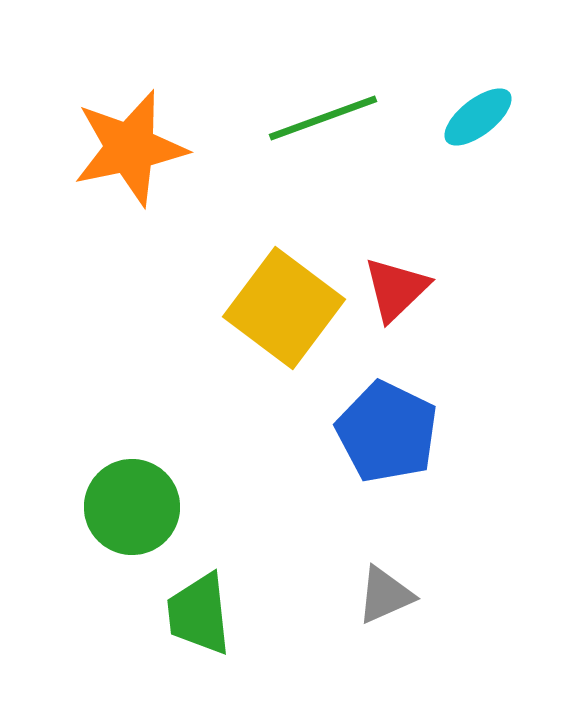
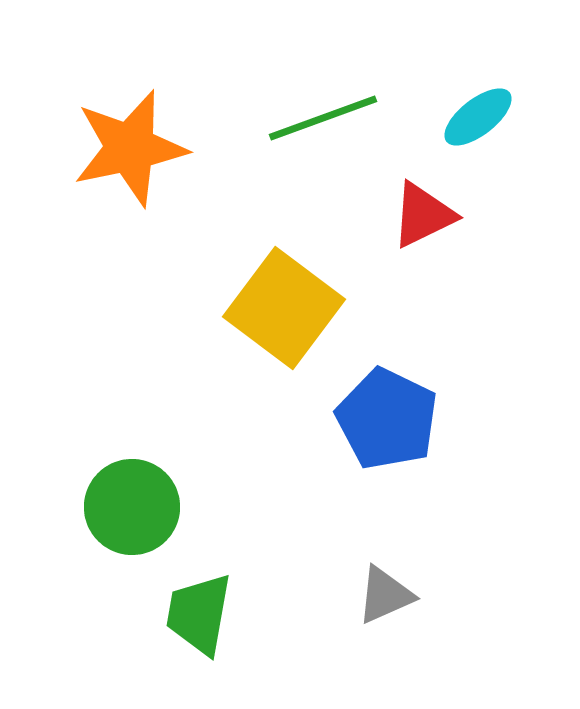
red triangle: moved 27 px right, 74 px up; rotated 18 degrees clockwise
blue pentagon: moved 13 px up
green trapezoid: rotated 16 degrees clockwise
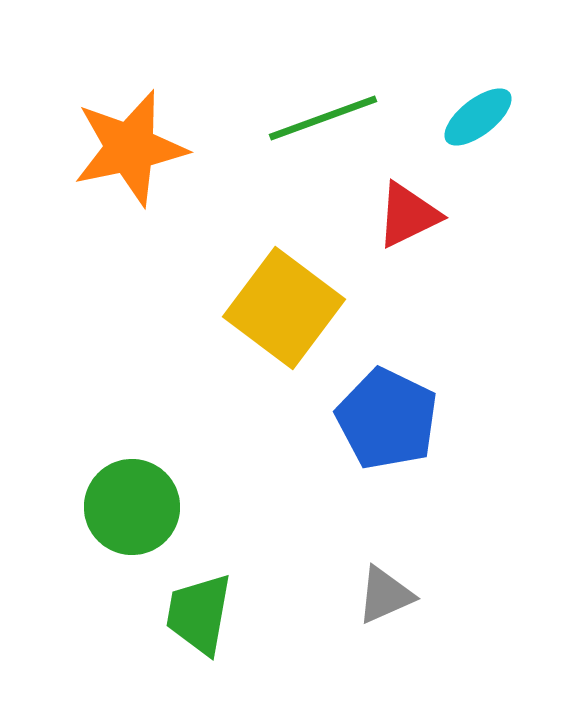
red triangle: moved 15 px left
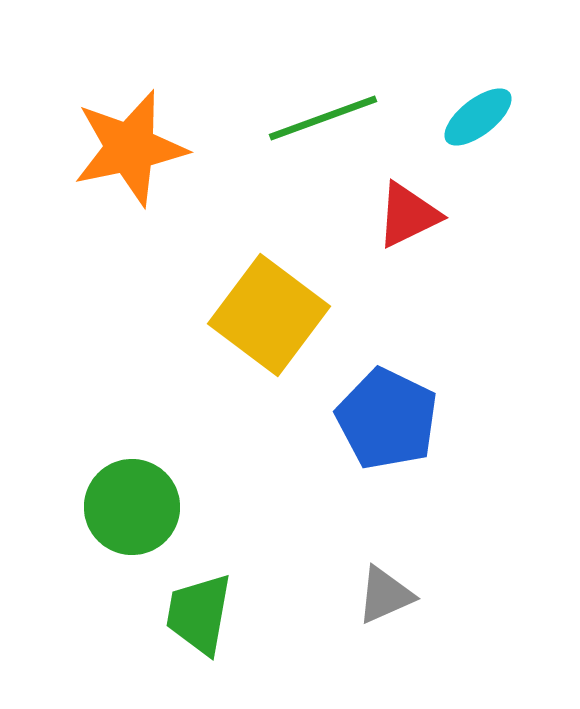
yellow square: moved 15 px left, 7 px down
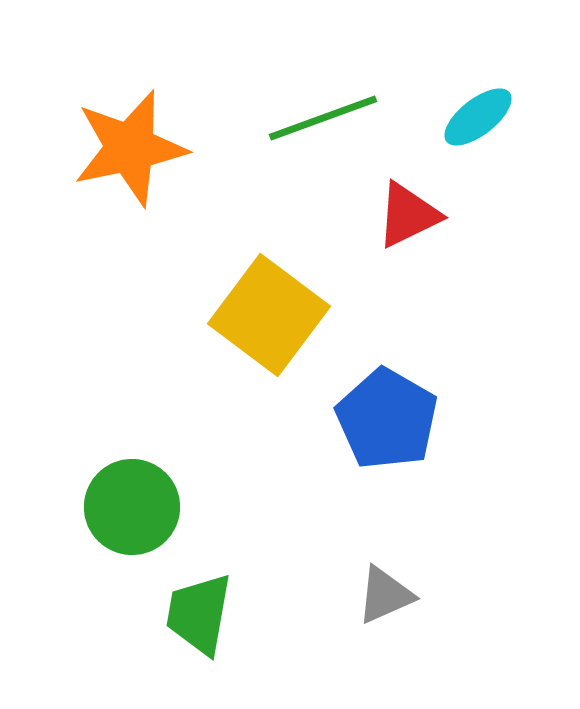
blue pentagon: rotated 4 degrees clockwise
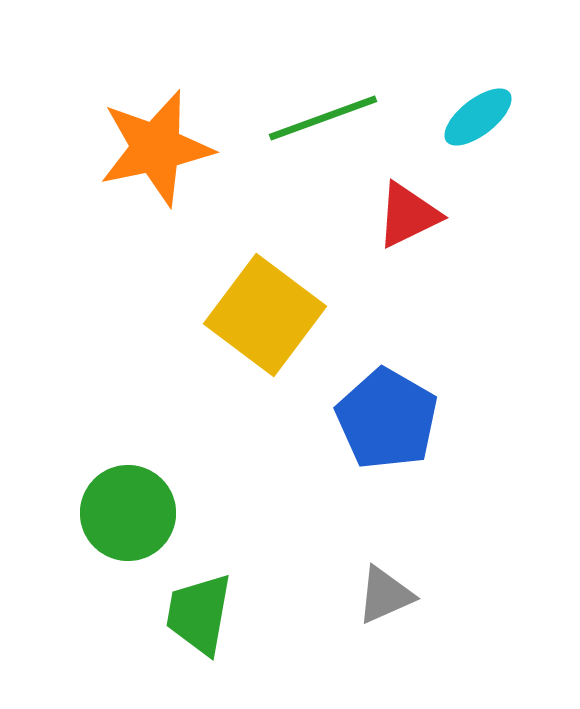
orange star: moved 26 px right
yellow square: moved 4 px left
green circle: moved 4 px left, 6 px down
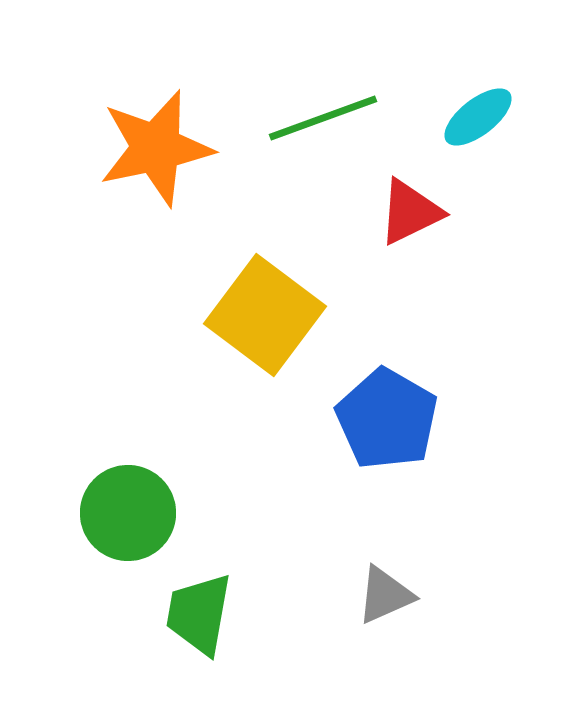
red triangle: moved 2 px right, 3 px up
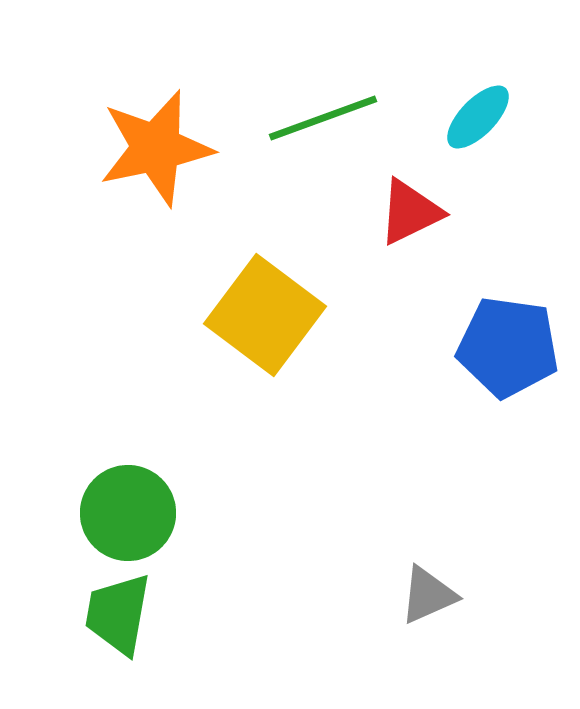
cyan ellipse: rotated 8 degrees counterclockwise
blue pentagon: moved 121 px right, 72 px up; rotated 22 degrees counterclockwise
gray triangle: moved 43 px right
green trapezoid: moved 81 px left
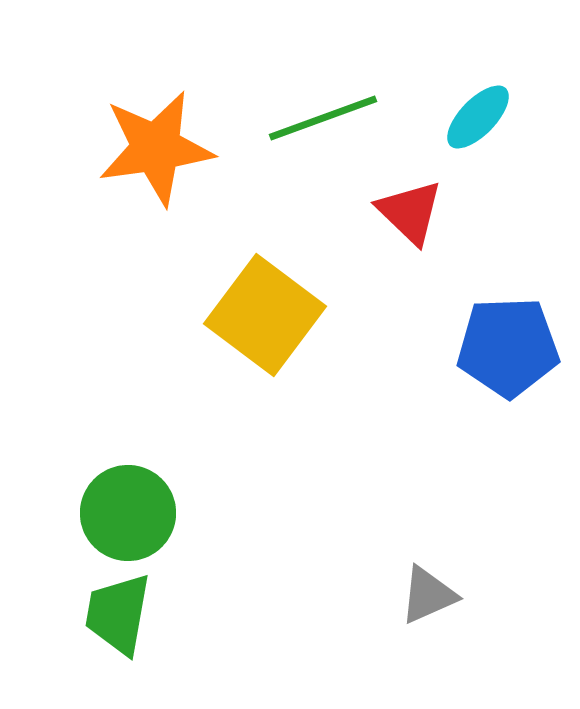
orange star: rotated 4 degrees clockwise
red triangle: rotated 50 degrees counterclockwise
blue pentagon: rotated 10 degrees counterclockwise
